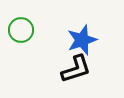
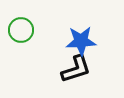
blue star: moved 1 px left, 1 px down; rotated 16 degrees clockwise
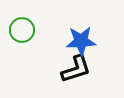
green circle: moved 1 px right
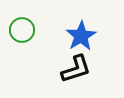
blue star: moved 5 px up; rotated 28 degrees counterclockwise
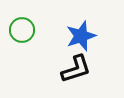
blue star: rotated 12 degrees clockwise
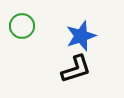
green circle: moved 4 px up
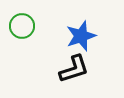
black L-shape: moved 2 px left
